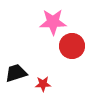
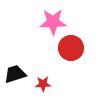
red circle: moved 1 px left, 2 px down
black trapezoid: moved 1 px left, 1 px down
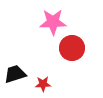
red circle: moved 1 px right
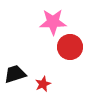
red circle: moved 2 px left, 1 px up
red star: rotated 21 degrees counterclockwise
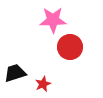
pink star: moved 2 px up
black trapezoid: moved 1 px up
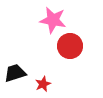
pink star: rotated 12 degrees clockwise
red circle: moved 1 px up
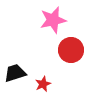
pink star: rotated 24 degrees counterclockwise
red circle: moved 1 px right, 4 px down
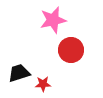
black trapezoid: moved 4 px right
red star: rotated 21 degrees clockwise
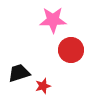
pink star: rotated 12 degrees clockwise
red star: moved 2 px down; rotated 14 degrees counterclockwise
